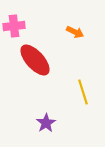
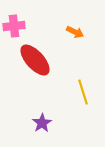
purple star: moved 4 px left
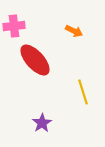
orange arrow: moved 1 px left, 1 px up
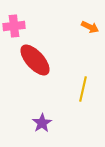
orange arrow: moved 16 px right, 4 px up
yellow line: moved 3 px up; rotated 30 degrees clockwise
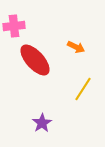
orange arrow: moved 14 px left, 20 px down
yellow line: rotated 20 degrees clockwise
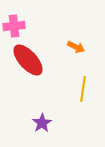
red ellipse: moved 7 px left
yellow line: rotated 25 degrees counterclockwise
